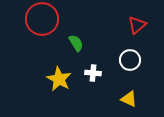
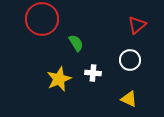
yellow star: rotated 20 degrees clockwise
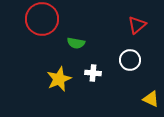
green semicircle: rotated 132 degrees clockwise
yellow triangle: moved 22 px right
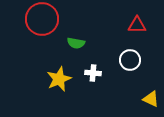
red triangle: rotated 42 degrees clockwise
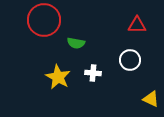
red circle: moved 2 px right, 1 px down
yellow star: moved 1 px left, 2 px up; rotated 20 degrees counterclockwise
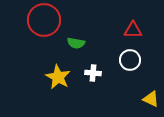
red triangle: moved 4 px left, 5 px down
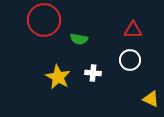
green semicircle: moved 3 px right, 4 px up
